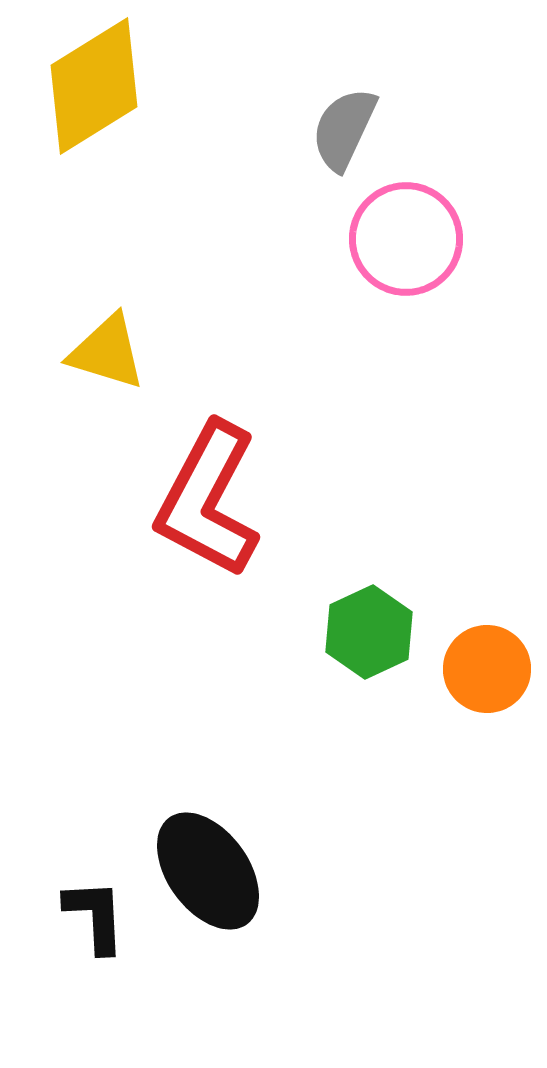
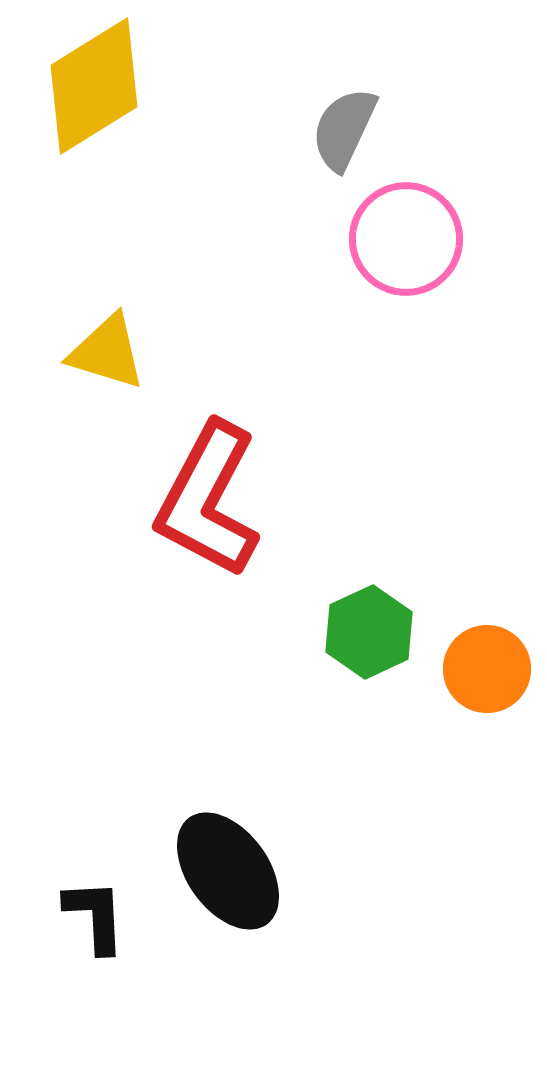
black ellipse: moved 20 px right
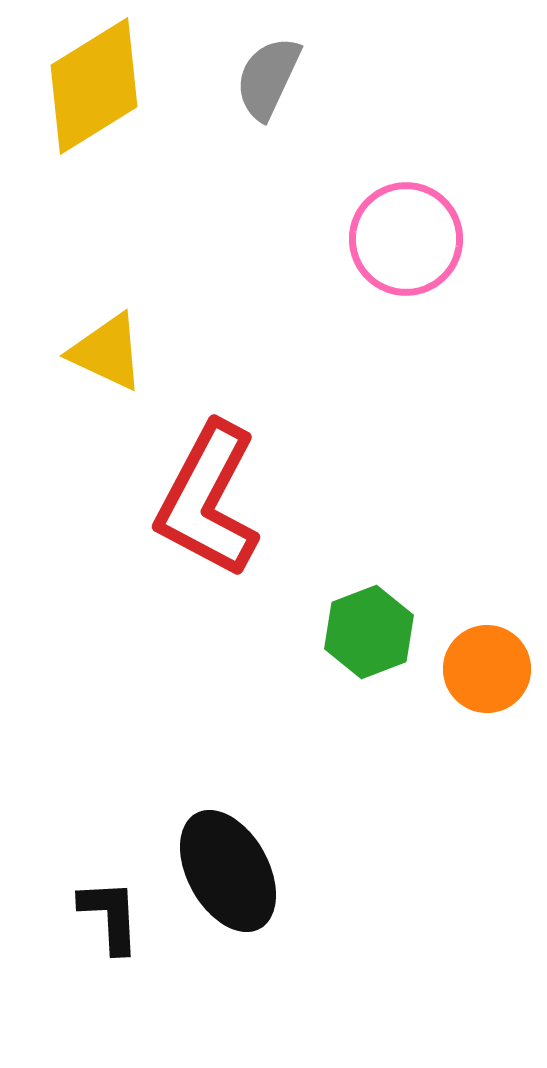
gray semicircle: moved 76 px left, 51 px up
yellow triangle: rotated 8 degrees clockwise
green hexagon: rotated 4 degrees clockwise
black ellipse: rotated 7 degrees clockwise
black L-shape: moved 15 px right
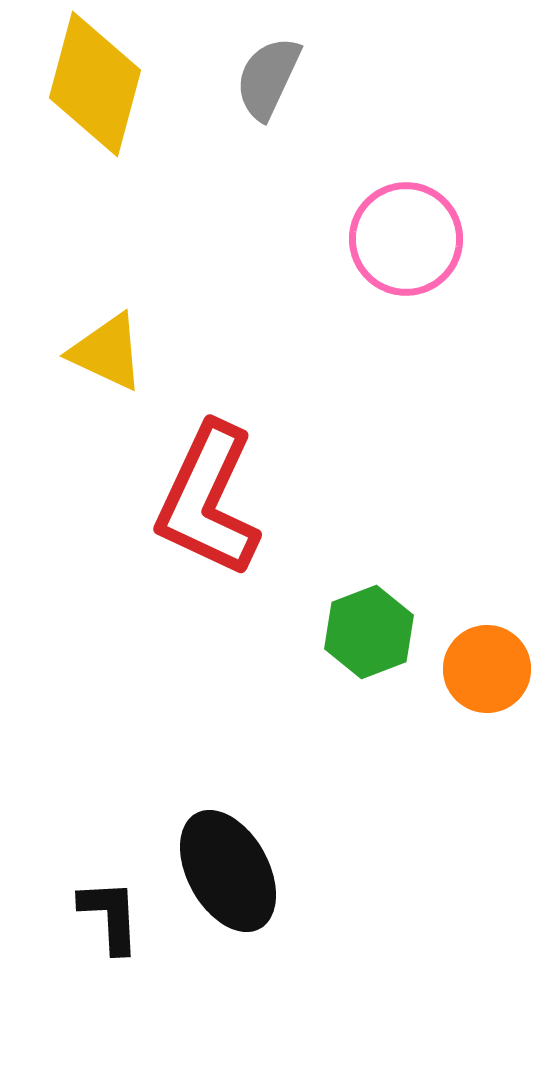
yellow diamond: moved 1 px right, 2 px up; rotated 43 degrees counterclockwise
red L-shape: rotated 3 degrees counterclockwise
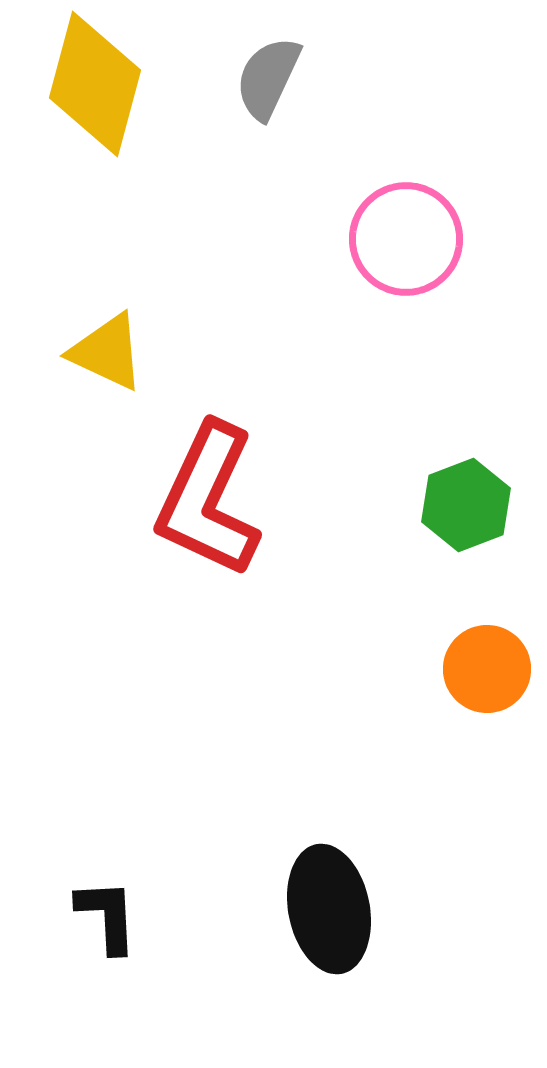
green hexagon: moved 97 px right, 127 px up
black ellipse: moved 101 px right, 38 px down; rotated 18 degrees clockwise
black L-shape: moved 3 px left
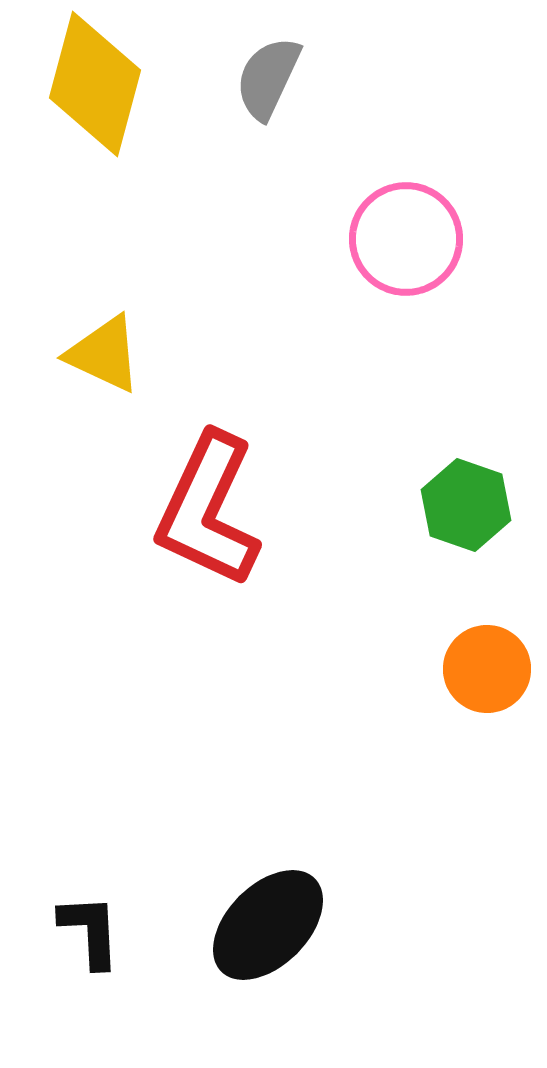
yellow triangle: moved 3 px left, 2 px down
red L-shape: moved 10 px down
green hexagon: rotated 20 degrees counterclockwise
black ellipse: moved 61 px left, 16 px down; rotated 56 degrees clockwise
black L-shape: moved 17 px left, 15 px down
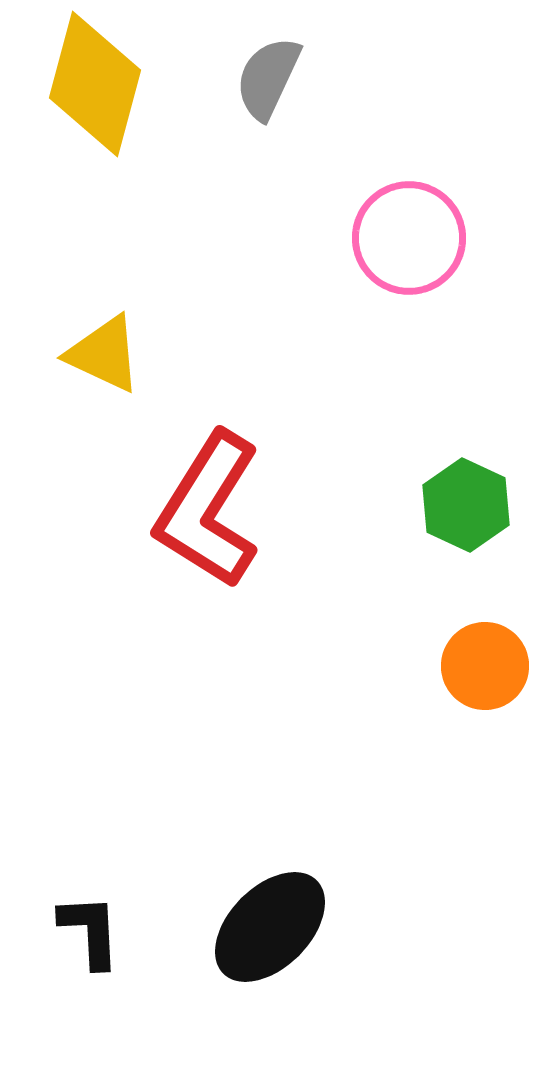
pink circle: moved 3 px right, 1 px up
green hexagon: rotated 6 degrees clockwise
red L-shape: rotated 7 degrees clockwise
orange circle: moved 2 px left, 3 px up
black ellipse: moved 2 px right, 2 px down
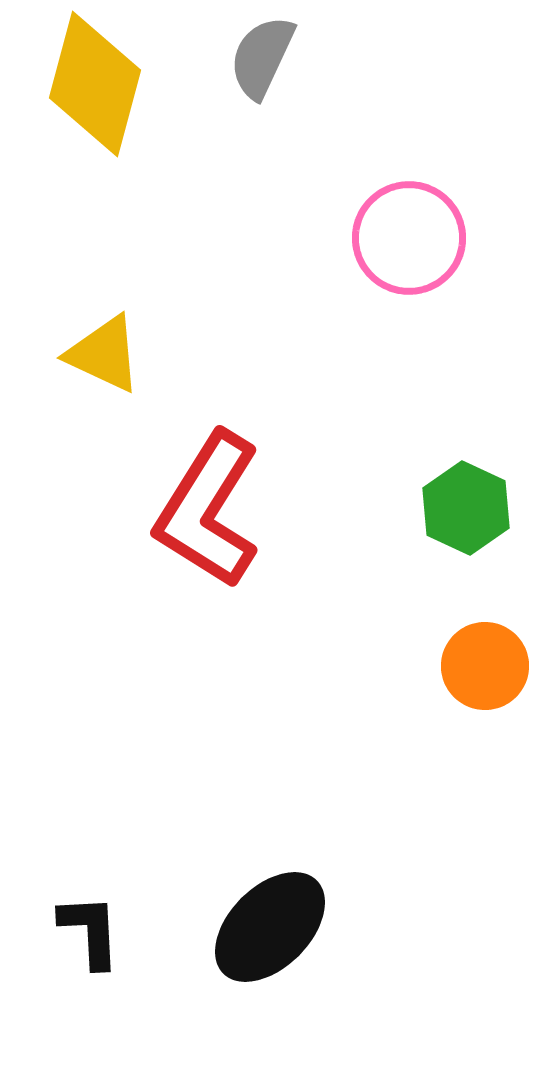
gray semicircle: moved 6 px left, 21 px up
green hexagon: moved 3 px down
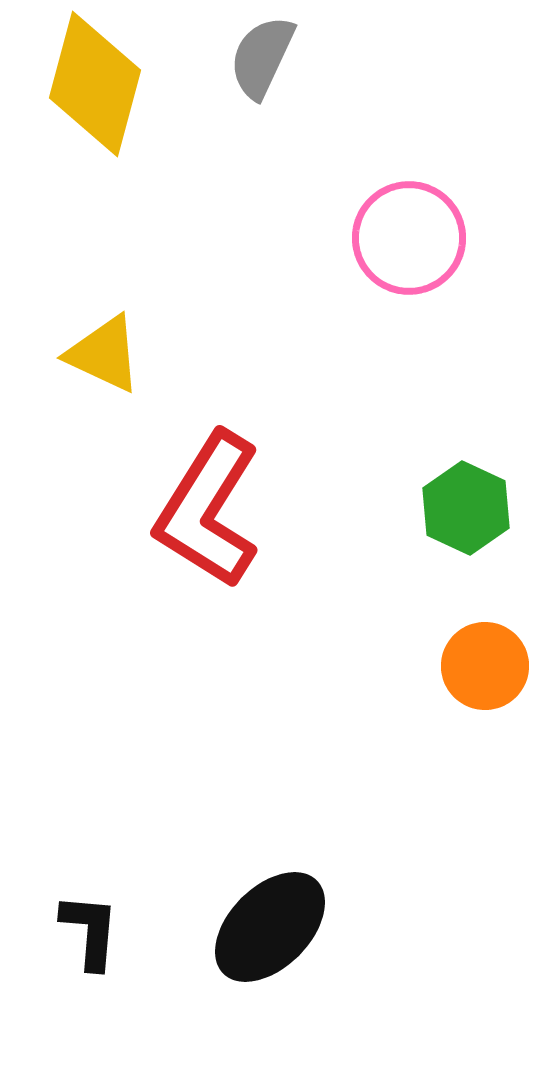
black L-shape: rotated 8 degrees clockwise
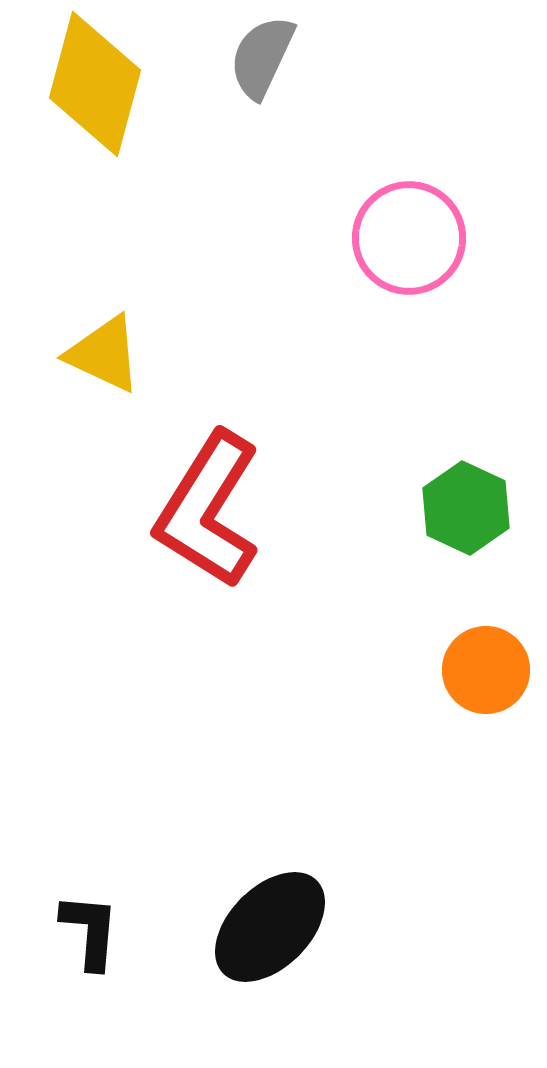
orange circle: moved 1 px right, 4 px down
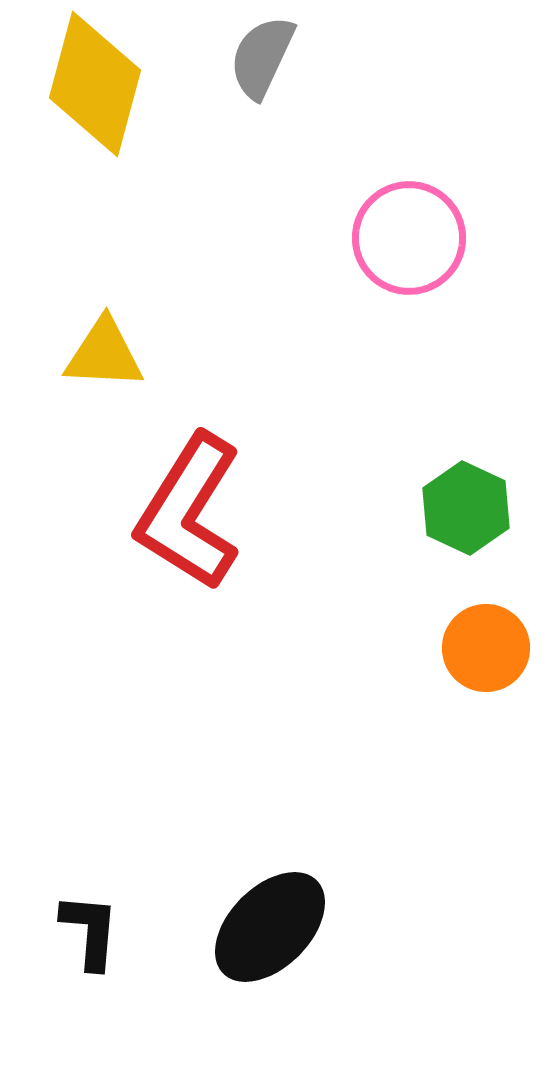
yellow triangle: rotated 22 degrees counterclockwise
red L-shape: moved 19 px left, 2 px down
orange circle: moved 22 px up
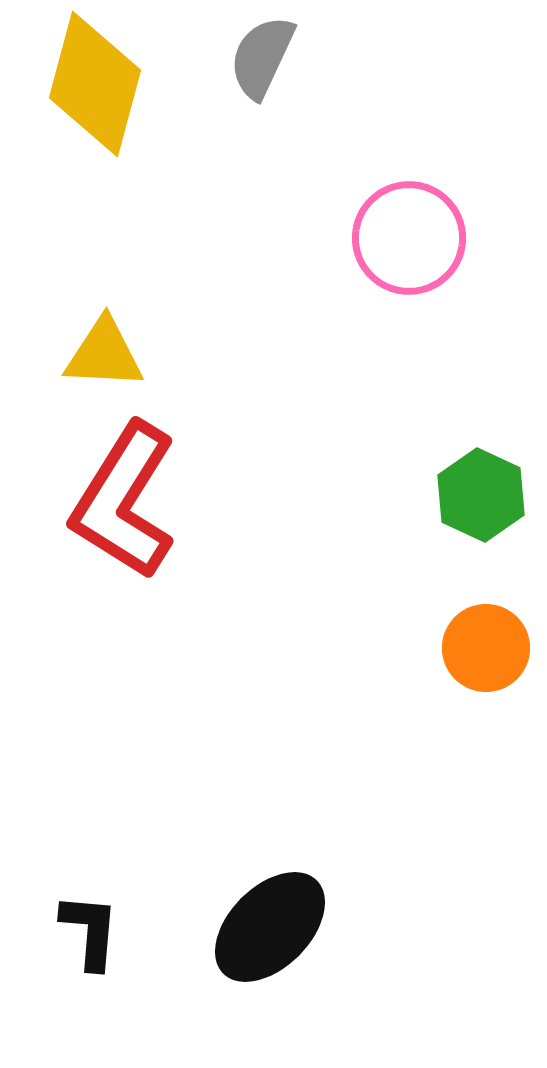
green hexagon: moved 15 px right, 13 px up
red L-shape: moved 65 px left, 11 px up
